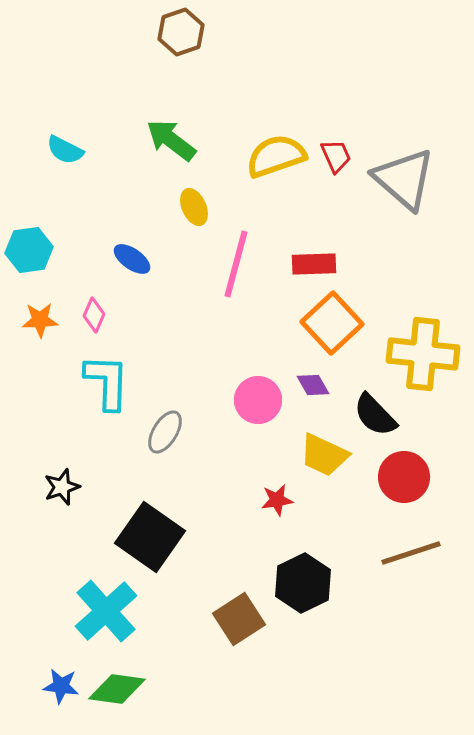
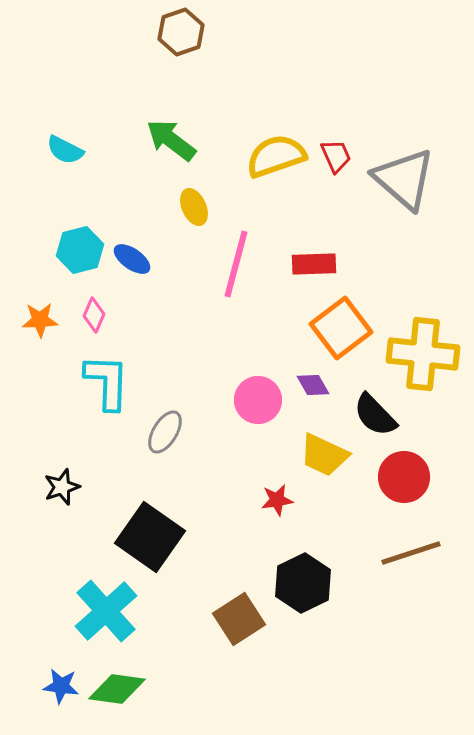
cyan hexagon: moved 51 px right; rotated 6 degrees counterclockwise
orange square: moved 9 px right, 5 px down; rotated 6 degrees clockwise
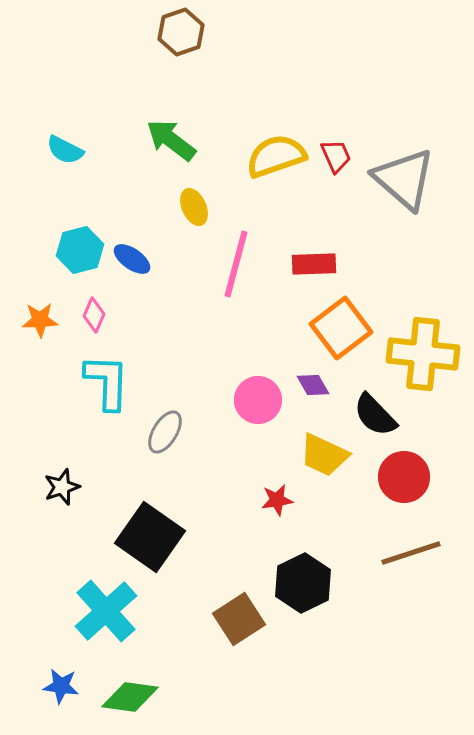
green diamond: moved 13 px right, 8 px down
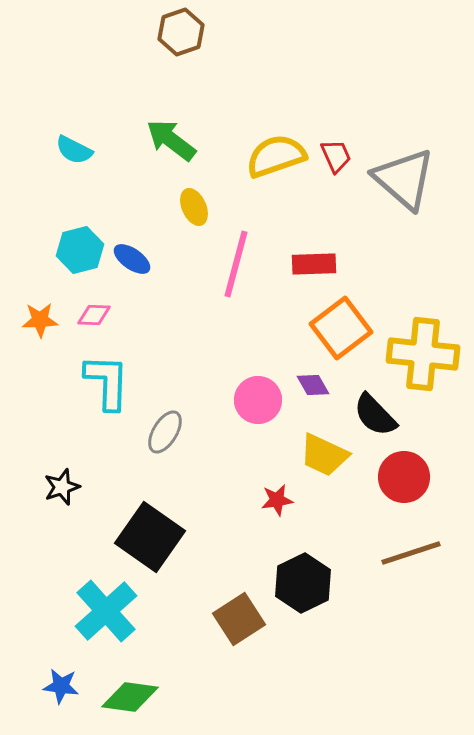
cyan semicircle: moved 9 px right
pink diamond: rotated 68 degrees clockwise
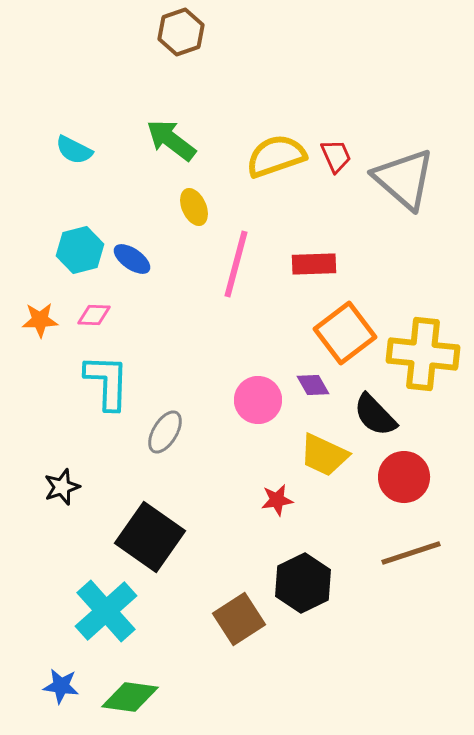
orange square: moved 4 px right, 5 px down
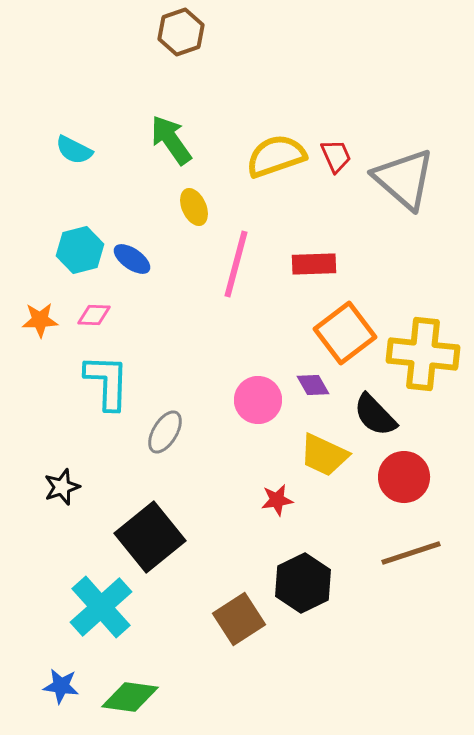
green arrow: rotated 18 degrees clockwise
black square: rotated 16 degrees clockwise
cyan cross: moved 5 px left, 4 px up
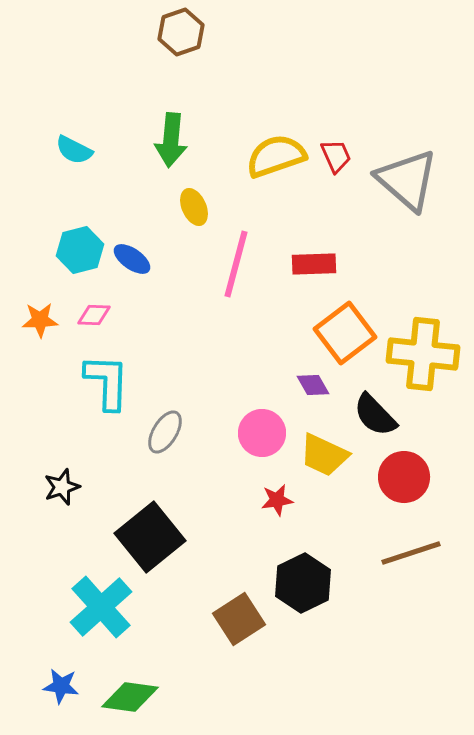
green arrow: rotated 140 degrees counterclockwise
gray triangle: moved 3 px right, 1 px down
pink circle: moved 4 px right, 33 px down
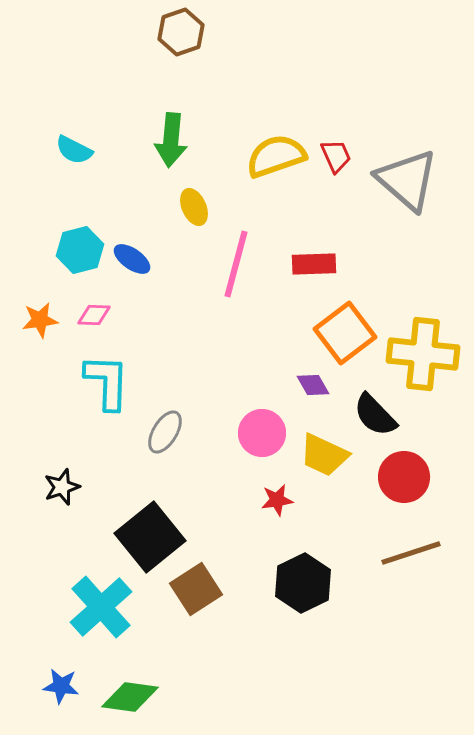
orange star: rotated 6 degrees counterclockwise
brown square: moved 43 px left, 30 px up
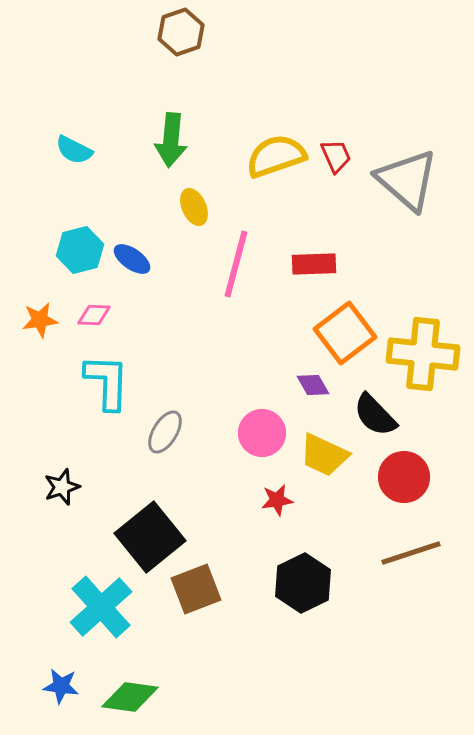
brown square: rotated 12 degrees clockwise
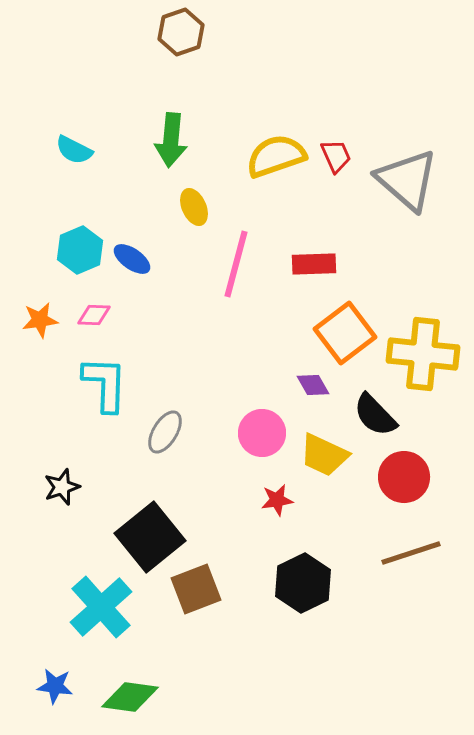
cyan hexagon: rotated 9 degrees counterclockwise
cyan L-shape: moved 2 px left, 2 px down
blue star: moved 6 px left
